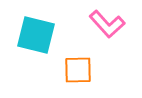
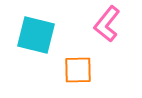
pink L-shape: rotated 81 degrees clockwise
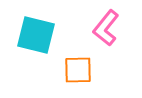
pink L-shape: moved 1 px left, 4 px down
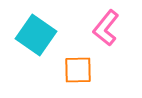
cyan square: rotated 21 degrees clockwise
